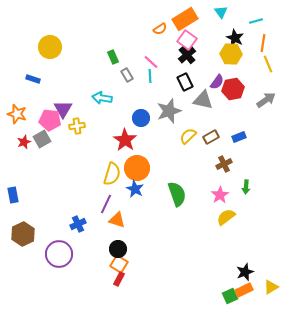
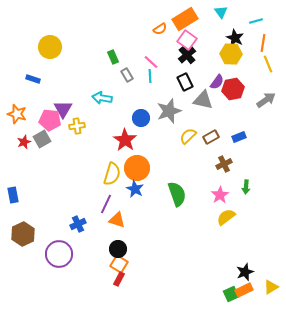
green square at (230, 296): moved 1 px right, 2 px up
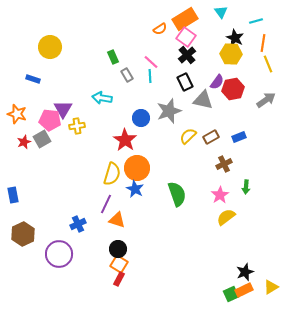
pink square at (187, 40): moved 1 px left, 3 px up
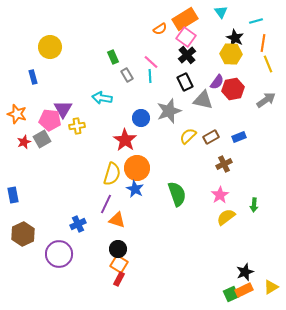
blue rectangle at (33, 79): moved 2 px up; rotated 56 degrees clockwise
green arrow at (246, 187): moved 8 px right, 18 px down
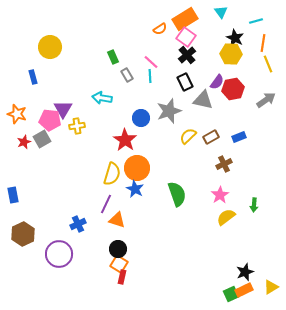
red rectangle at (119, 279): moved 3 px right, 2 px up; rotated 16 degrees counterclockwise
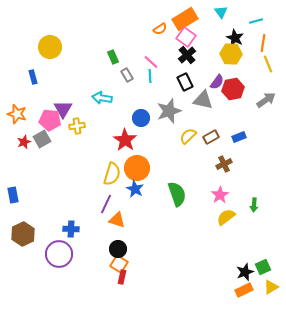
blue cross at (78, 224): moved 7 px left, 5 px down; rotated 28 degrees clockwise
green square at (231, 294): moved 32 px right, 27 px up
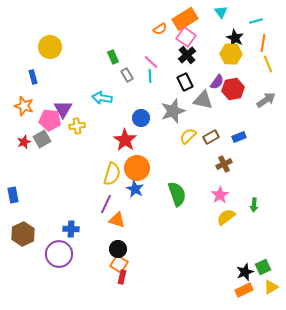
gray star at (169, 111): moved 4 px right
orange star at (17, 114): moved 7 px right, 8 px up
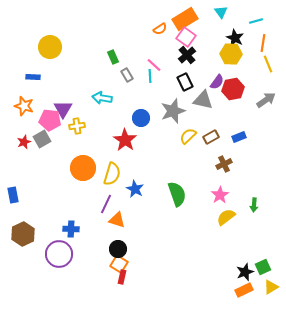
pink line at (151, 62): moved 3 px right, 3 px down
blue rectangle at (33, 77): rotated 72 degrees counterclockwise
orange circle at (137, 168): moved 54 px left
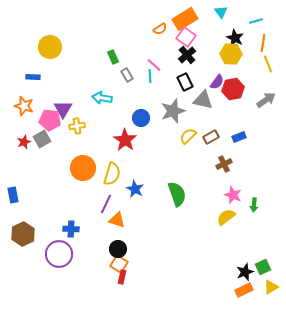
pink star at (220, 195): moved 13 px right; rotated 18 degrees counterclockwise
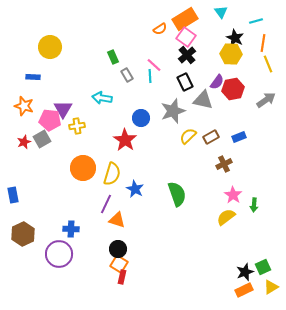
pink star at (233, 195): rotated 12 degrees clockwise
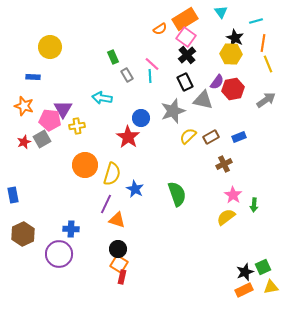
pink line at (154, 65): moved 2 px left, 1 px up
red star at (125, 140): moved 3 px right, 3 px up
orange circle at (83, 168): moved 2 px right, 3 px up
yellow triangle at (271, 287): rotated 21 degrees clockwise
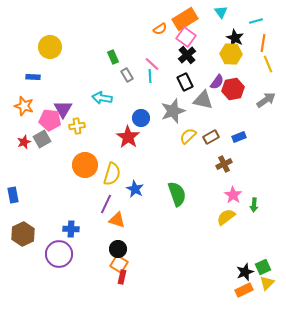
yellow triangle at (271, 287): moved 4 px left, 4 px up; rotated 35 degrees counterclockwise
